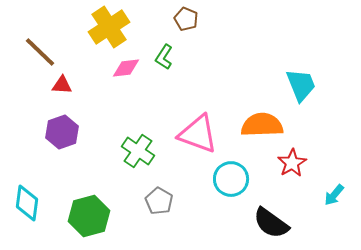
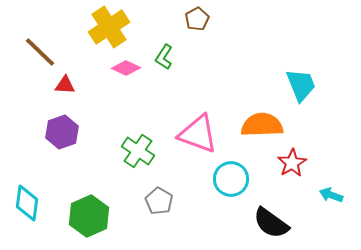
brown pentagon: moved 11 px right; rotated 20 degrees clockwise
pink diamond: rotated 32 degrees clockwise
red triangle: moved 3 px right
cyan arrow: moved 3 px left; rotated 70 degrees clockwise
green hexagon: rotated 9 degrees counterclockwise
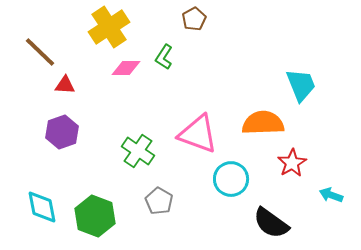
brown pentagon: moved 3 px left
pink diamond: rotated 24 degrees counterclockwise
orange semicircle: moved 1 px right, 2 px up
cyan diamond: moved 15 px right, 4 px down; rotated 18 degrees counterclockwise
green hexagon: moved 6 px right; rotated 15 degrees counterclockwise
